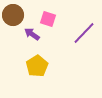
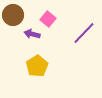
pink square: rotated 21 degrees clockwise
purple arrow: rotated 21 degrees counterclockwise
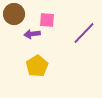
brown circle: moved 1 px right, 1 px up
pink square: moved 1 px left, 1 px down; rotated 35 degrees counterclockwise
purple arrow: rotated 21 degrees counterclockwise
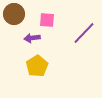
purple arrow: moved 4 px down
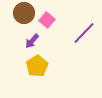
brown circle: moved 10 px right, 1 px up
pink square: rotated 35 degrees clockwise
purple arrow: moved 3 px down; rotated 42 degrees counterclockwise
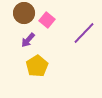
purple arrow: moved 4 px left, 1 px up
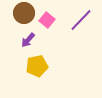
purple line: moved 3 px left, 13 px up
yellow pentagon: rotated 20 degrees clockwise
